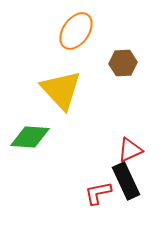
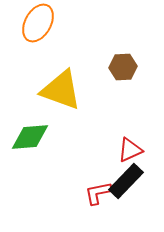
orange ellipse: moved 38 px left, 8 px up; rotated 6 degrees counterclockwise
brown hexagon: moved 4 px down
yellow triangle: rotated 27 degrees counterclockwise
green diamond: rotated 9 degrees counterclockwise
black rectangle: rotated 69 degrees clockwise
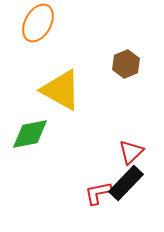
brown hexagon: moved 3 px right, 3 px up; rotated 20 degrees counterclockwise
yellow triangle: rotated 9 degrees clockwise
green diamond: moved 3 px up; rotated 6 degrees counterclockwise
red triangle: moved 1 px right, 2 px down; rotated 20 degrees counterclockwise
black rectangle: moved 2 px down
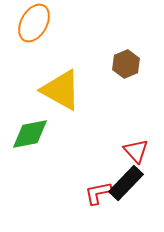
orange ellipse: moved 4 px left
red triangle: moved 5 px right, 1 px up; rotated 28 degrees counterclockwise
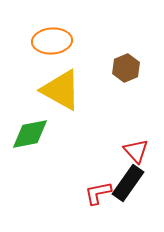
orange ellipse: moved 18 px right, 18 px down; rotated 57 degrees clockwise
brown hexagon: moved 4 px down
black rectangle: moved 2 px right; rotated 9 degrees counterclockwise
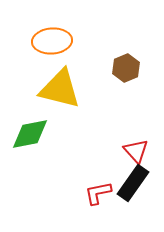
yellow triangle: moved 1 px left, 1 px up; rotated 15 degrees counterclockwise
black rectangle: moved 5 px right
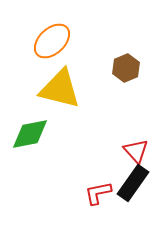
orange ellipse: rotated 39 degrees counterclockwise
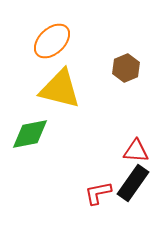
red triangle: rotated 44 degrees counterclockwise
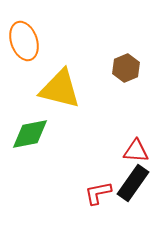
orange ellipse: moved 28 px left; rotated 66 degrees counterclockwise
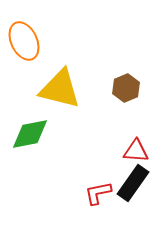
orange ellipse: rotated 6 degrees counterclockwise
brown hexagon: moved 20 px down
